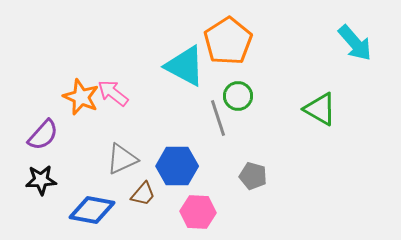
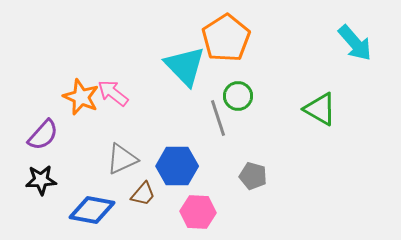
orange pentagon: moved 2 px left, 3 px up
cyan triangle: rotated 18 degrees clockwise
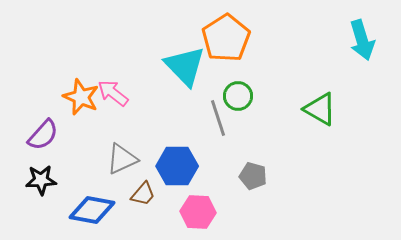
cyan arrow: moved 7 px right, 3 px up; rotated 24 degrees clockwise
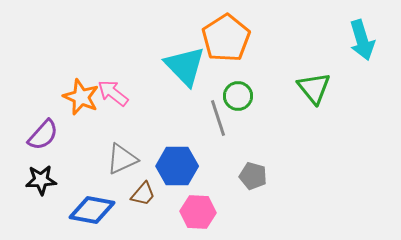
green triangle: moved 6 px left, 21 px up; rotated 21 degrees clockwise
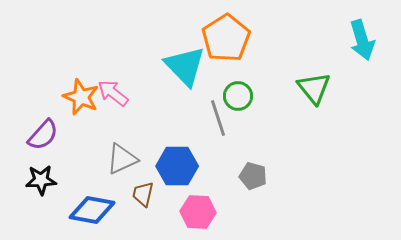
brown trapezoid: rotated 152 degrees clockwise
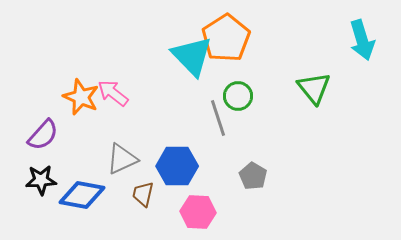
cyan triangle: moved 7 px right, 10 px up
gray pentagon: rotated 16 degrees clockwise
blue diamond: moved 10 px left, 15 px up
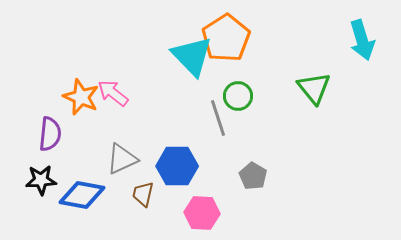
purple semicircle: moved 7 px right, 1 px up; rotated 36 degrees counterclockwise
pink hexagon: moved 4 px right, 1 px down
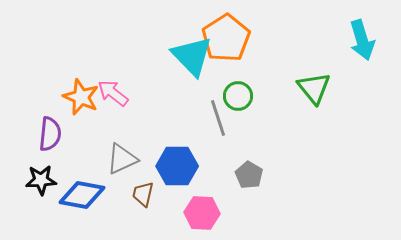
gray pentagon: moved 4 px left, 1 px up
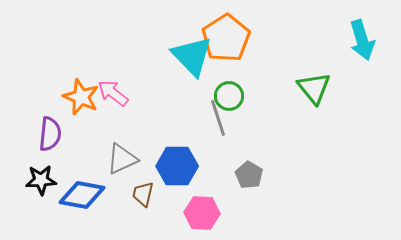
green circle: moved 9 px left
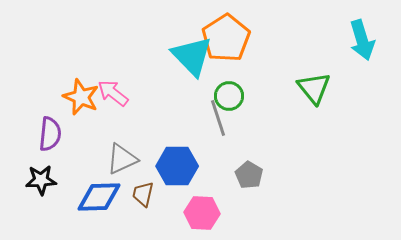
blue diamond: moved 17 px right, 2 px down; rotated 12 degrees counterclockwise
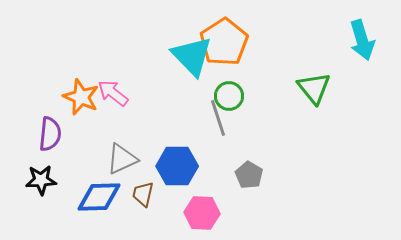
orange pentagon: moved 2 px left, 4 px down
